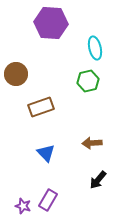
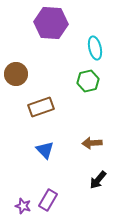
blue triangle: moved 1 px left, 3 px up
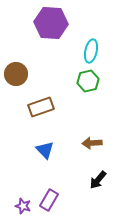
cyan ellipse: moved 4 px left, 3 px down; rotated 25 degrees clockwise
purple rectangle: moved 1 px right
